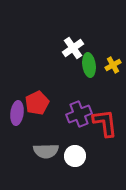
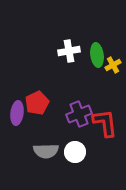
white cross: moved 4 px left, 3 px down; rotated 25 degrees clockwise
green ellipse: moved 8 px right, 10 px up
white circle: moved 4 px up
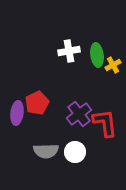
purple cross: rotated 15 degrees counterclockwise
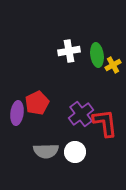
purple cross: moved 2 px right
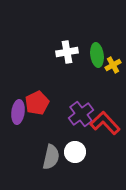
white cross: moved 2 px left, 1 px down
purple ellipse: moved 1 px right, 1 px up
red L-shape: rotated 36 degrees counterclockwise
gray semicircle: moved 5 px right, 6 px down; rotated 75 degrees counterclockwise
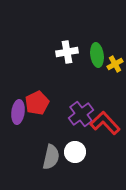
yellow cross: moved 2 px right, 1 px up
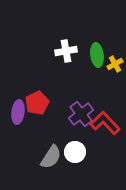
white cross: moved 1 px left, 1 px up
gray semicircle: rotated 20 degrees clockwise
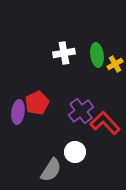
white cross: moved 2 px left, 2 px down
purple cross: moved 3 px up
gray semicircle: moved 13 px down
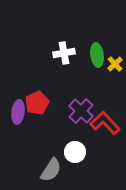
yellow cross: rotated 14 degrees counterclockwise
purple cross: rotated 10 degrees counterclockwise
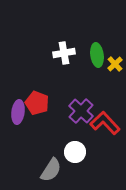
red pentagon: rotated 25 degrees counterclockwise
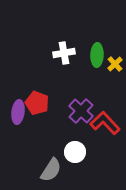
green ellipse: rotated 10 degrees clockwise
